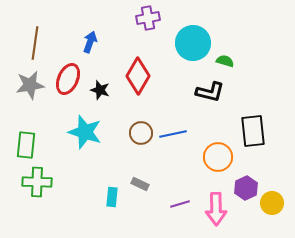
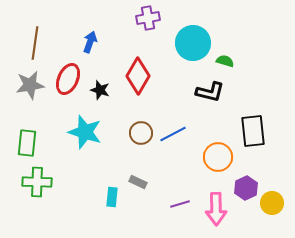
blue line: rotated 16 degrees counterclockwise
green rectangle: moved 1 px right, 2 px up
gray rectangle: moved 2 px left, 2 px up
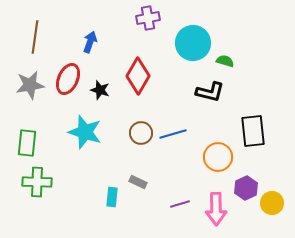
brown line: moved 6 px up
blue line: rotated 12 degrees clockwise
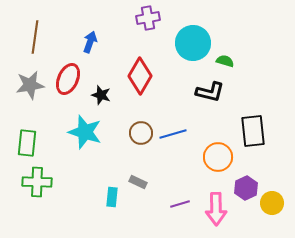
red diamond: moved 2 px right
black star: moved 1 px right, 5 px down
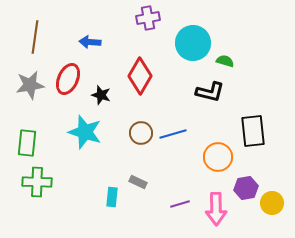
blue arrow: rotated 105 degrees counterclockwise
purple hexagon: rotated 15 degrees clockwise
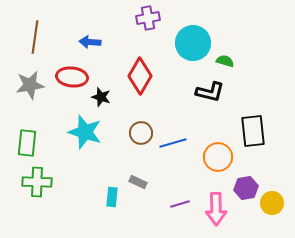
red ellipse: moved 4 px right, 2 px up; rotated 72 degrees clockwise
black star: moved 2 px down
blue line: moved 9 px down
